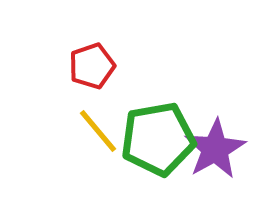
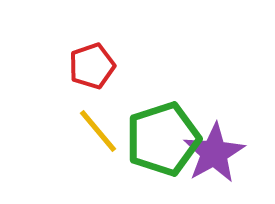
green pentagon: moved 5 px right; rotated 8 degrees counterclockwise
purple star: moved 1 px left, 4 px down
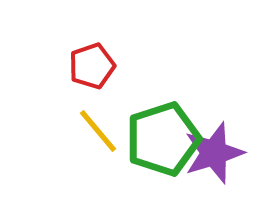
purple star: rotated 12 degrees clockwise
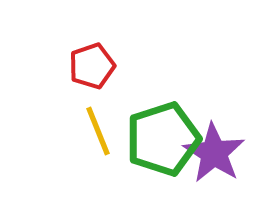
yellow line: rotated 18 degrees clockwise
purple star: rotated 22 degrees counterclockwise
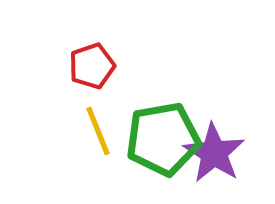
green pentagon: rotated 8 degrees clockwise
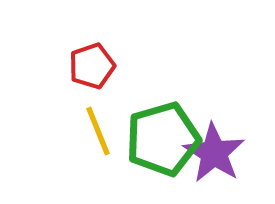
green pentagon: rotated 6 degrees counterclockwise
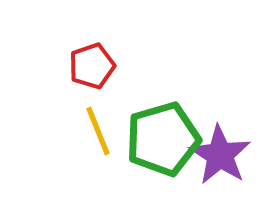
purple star: moved 6 px right, 2 px down
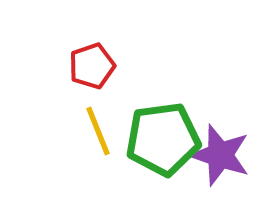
green pentagon: rotated 8 degrees clockwise
purple star: rotated 14 degrees counterclockwise
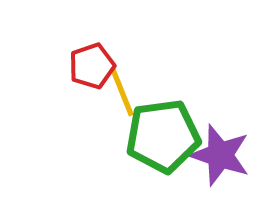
yellow line: moved 24 px right, 39 px up
green pentagon: moved 3 px up
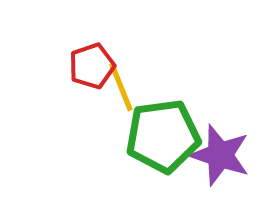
yellow line: moved 1 px left, 5 px up
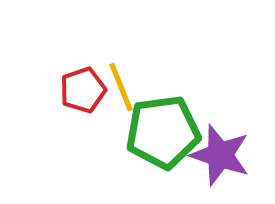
red pentagon: moved 9 px left, 24 px down
green pentagon: moved 4 px up
